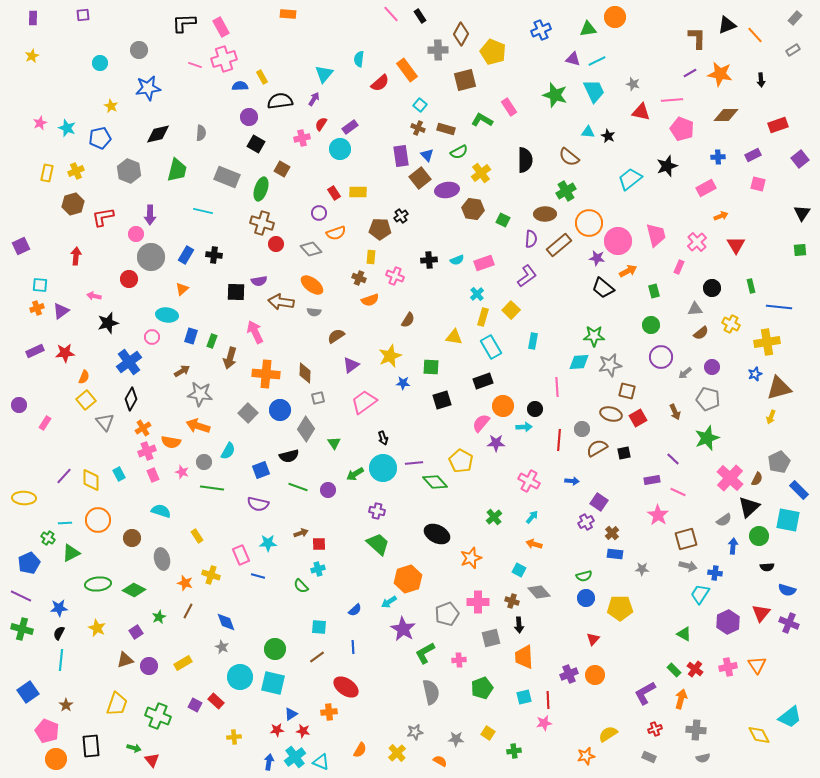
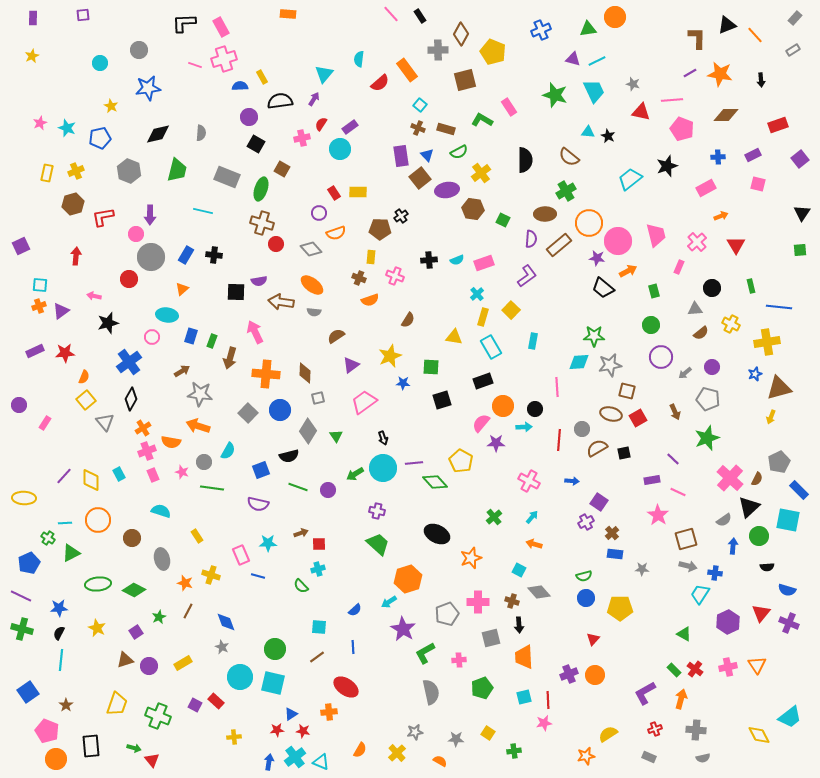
orange cross at (37, 308): moved 2 px right, 2 px up
gray diamond at (306, 429): moved 2 px right, 2 px down
green triangle at (334, 443): moved 2 px right, 7 px up
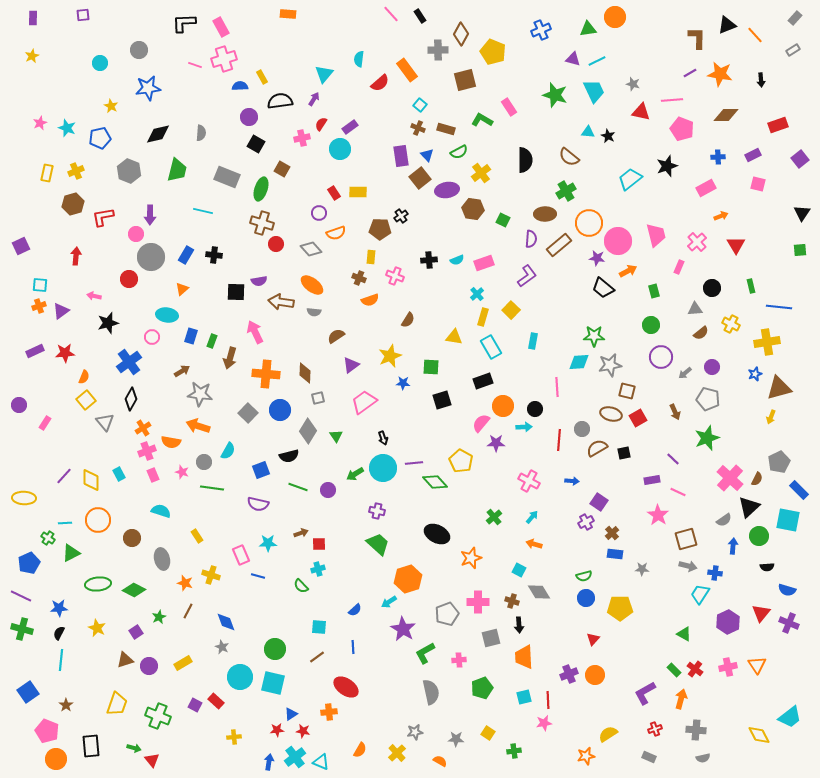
gray diamond at (539, 592): rotated 10 degrees clockwise
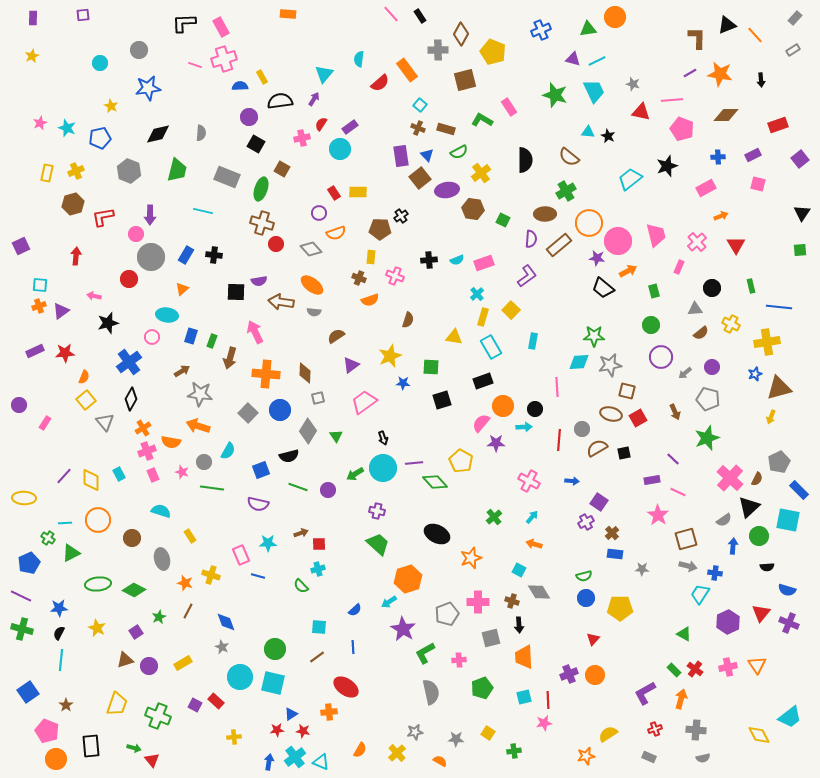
brown semicircle at (408, 320): rotated 14 degrees counterclockwise
yellow rectangle at (197, 536): moved 7 px left
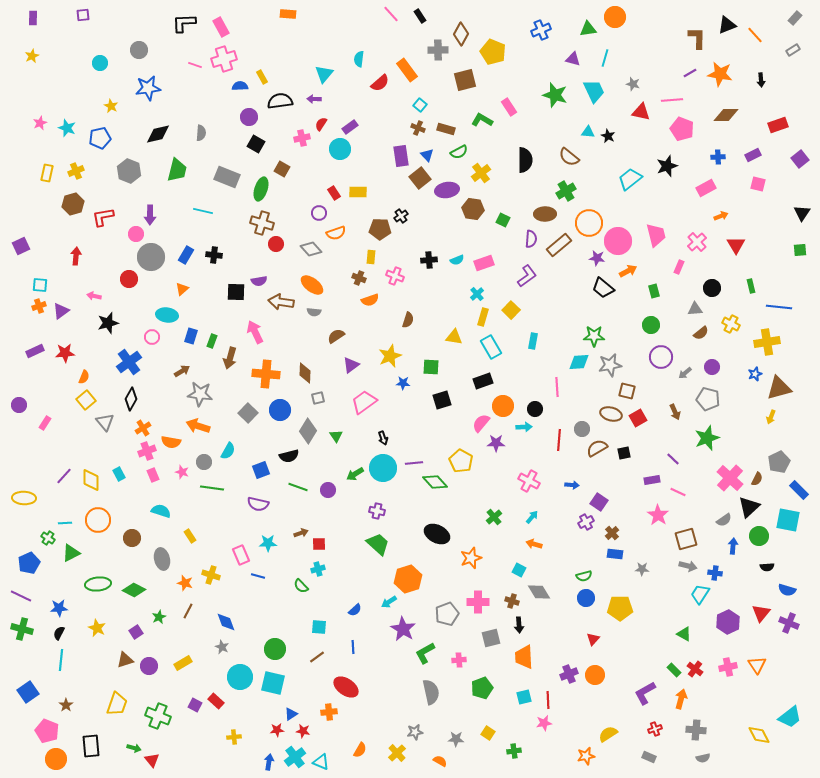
cyan line at (597, 61): moved 8 px right, 3 px up; rotated 48 degrees counterclockwise
purple arrow at (314, 99): rotated 120 degrees counterclockwise
blue arrow at (572, 481): moved 4 px down
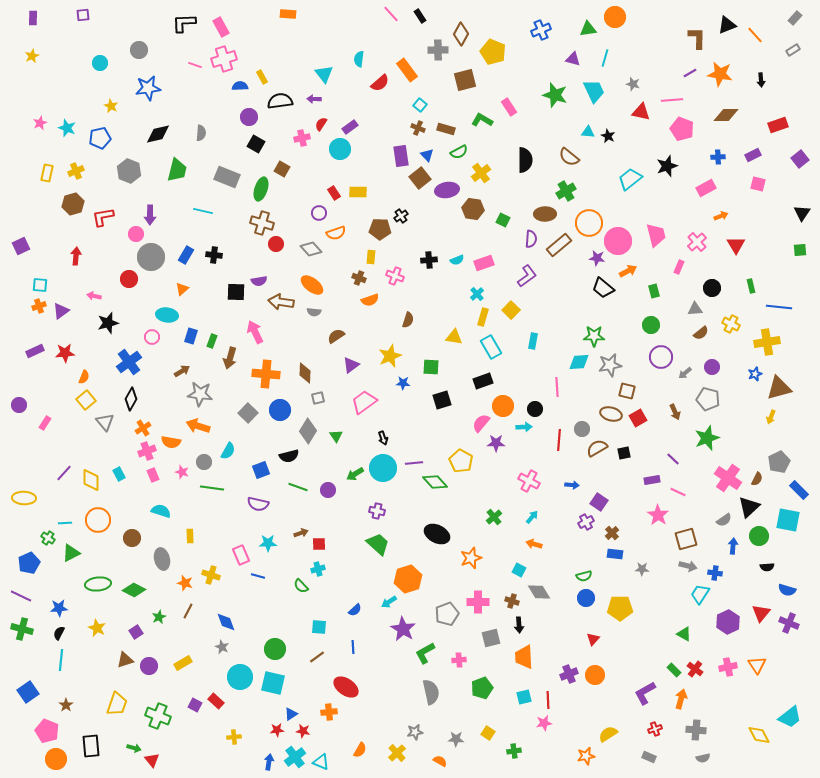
cyan triangle at (324, 74): rotated 18 degrees counterclockwise
purple line at (64, 476): moved 3 px up
pink cross at (730, 478): moved 2 px left; rotated 8 degrees counterclockwise
yellow rectangle at (190, 536): rotated 32 degrees clockwise
